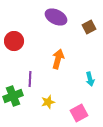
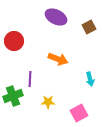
orange arrow: rotated 96 degrees clockwise
yellow star: rotated 16 degrees clockwise
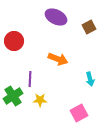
green cross: rotated 12 degrees counterclockwise
yellow star: moved 8 px left, 2 px up
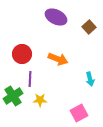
brown square: rotated 16 degrees counterclockwise
red circle: moved 8 px right, 13 px down
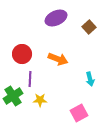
purple ellipse: moved 1 px down; rotated 50 degrees counterclockwise
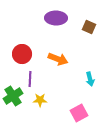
purple ellipse: rotated 25 degrees clockwise
brown square: rotated 24 degrees counterclockwise
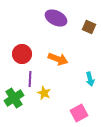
purple ellipse: rotated 25 degrees clockwise
green cross: moved 1 px right, 2 px down
yellow star: moved 4 px right, 7 px up; rotated 24 degrees clockwise
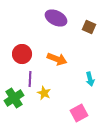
orange arrow: moved 1 px left
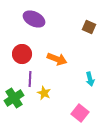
purple ellipse: moved 22 px left, 1 px down
pink square: moved 1 px right; rotated 24 degrees counterclockwise
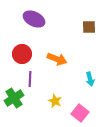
brown square: rotated 24 degrees counterclockwise
yellow star: moved 11 px right, 8 px down
